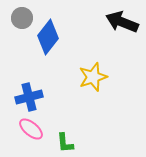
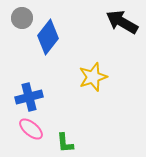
black arrow: rotated 8 degrees clockwise
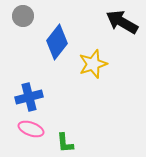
gray circle: moved 1 px right, 2 px up
blue diamond: moved 9 px right, 5 px down
yellow star: moved 13 px up
pink ellipse: rotated 20 degrees counterclockwise
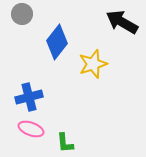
gray circle: moved 1 px left, 2 px up
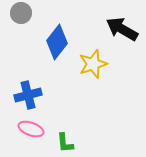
gray circle: moved 1 px left, 1 px up
black arrow: moved 7 px down
blue cross: moved 1 px left, 2 px up
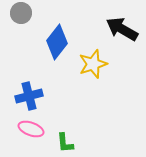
blue cross: moved 1 px right, 1 px down
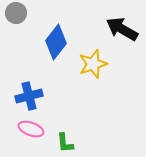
gray circle: moved 5 px left
blue diamond: moved 1 px left
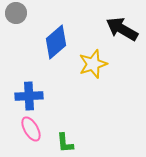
blue diamond: rotated 12 degrees clockwise
blue cross: rotated 12 degrees clockwise
pink ellipse: rotated 40 degrees clockwise
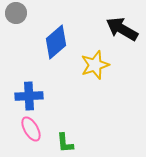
yellow star: moved 2 px right, 1 px down
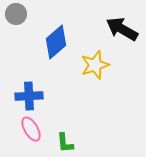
gray circle: moved 1 px down
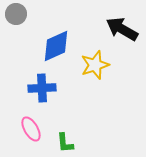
blue diamond: moved 4 px down; rotated 16 degrees clockwise
blue cross: moved 13 px right, 8 px up
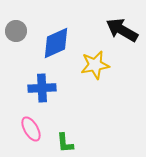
gray circle: moved 17 px down
black arrow: moved 1 px down
blue diamond: moved 3 px up
yellow star: rotated 8 degrees clockwise
